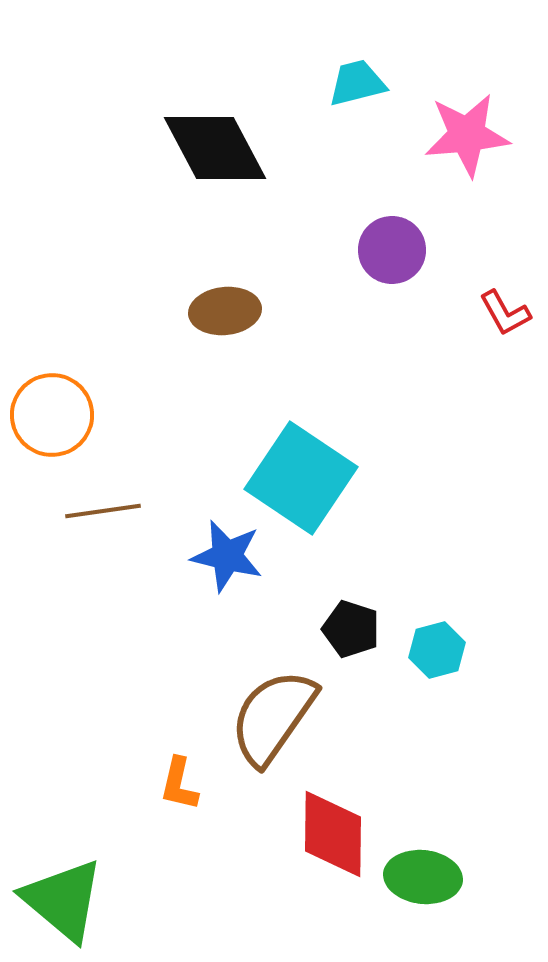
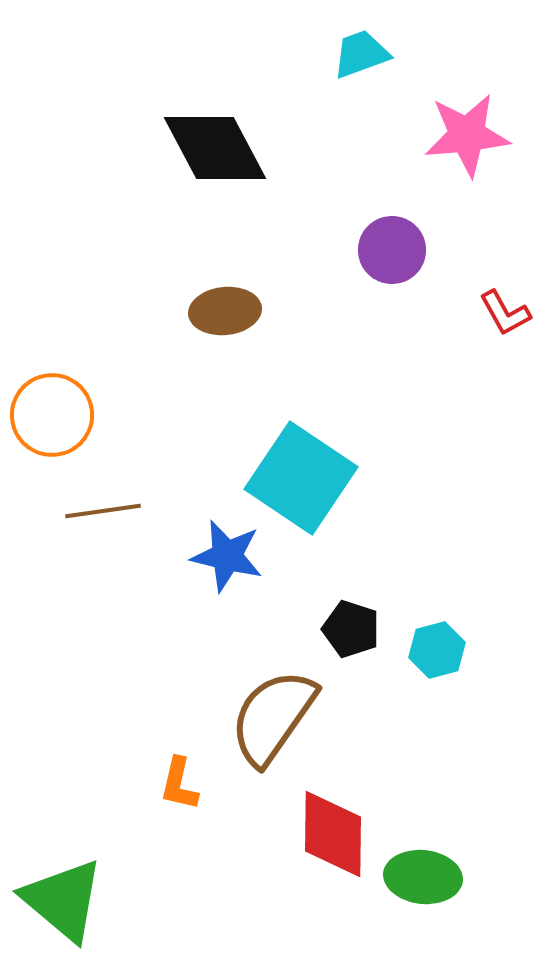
cyan trapezoid: moved 4 px right, 29 px up; rotated 6 degrees counterclockwise
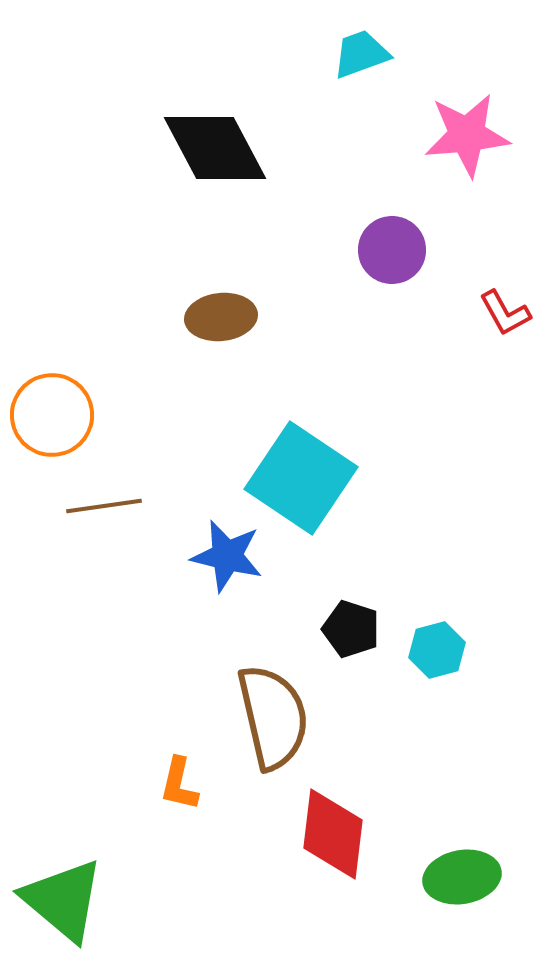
brown ellipse: moved 4 px left, 6 px down
brown line: moved 1 px right, 5 px up
brown semicircle: rotated 132 degrees clockwise
red diamond: rotated 6 degrees clockwise
green ellipse: moved 39 px right; rotated 16 degrees counterclockwise
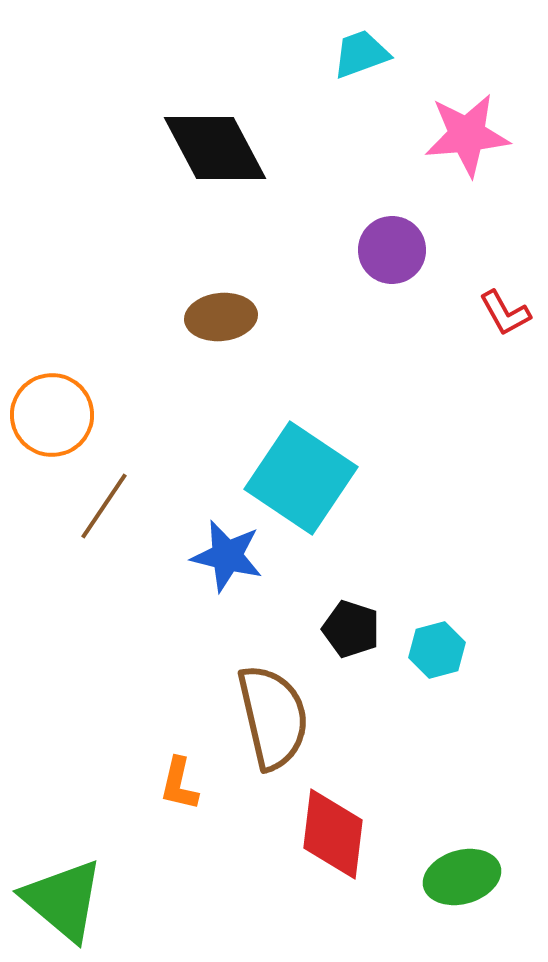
brown line: rotated 48 degrees counterclockwise
green ellipse: rotated 6 degrees counterclockwise
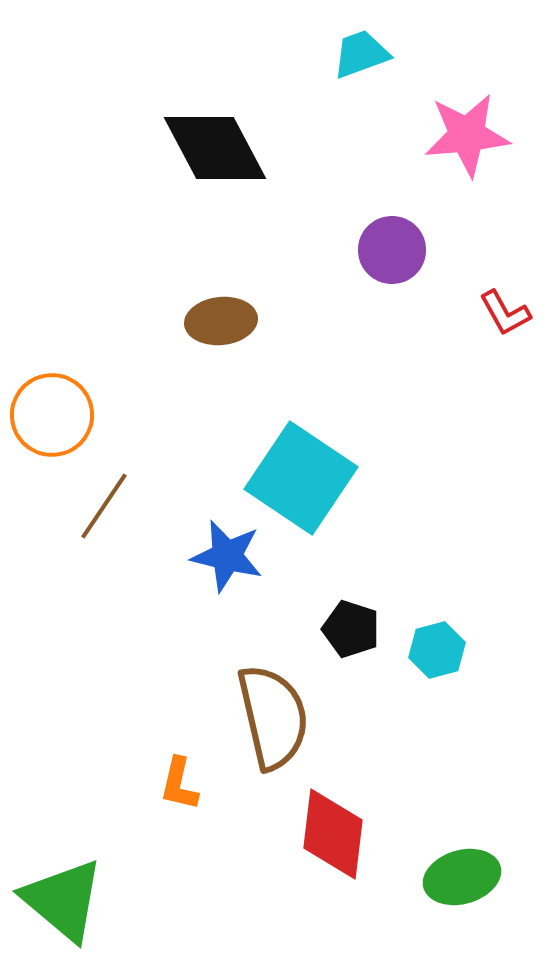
brown ellipse: moved 4 px down
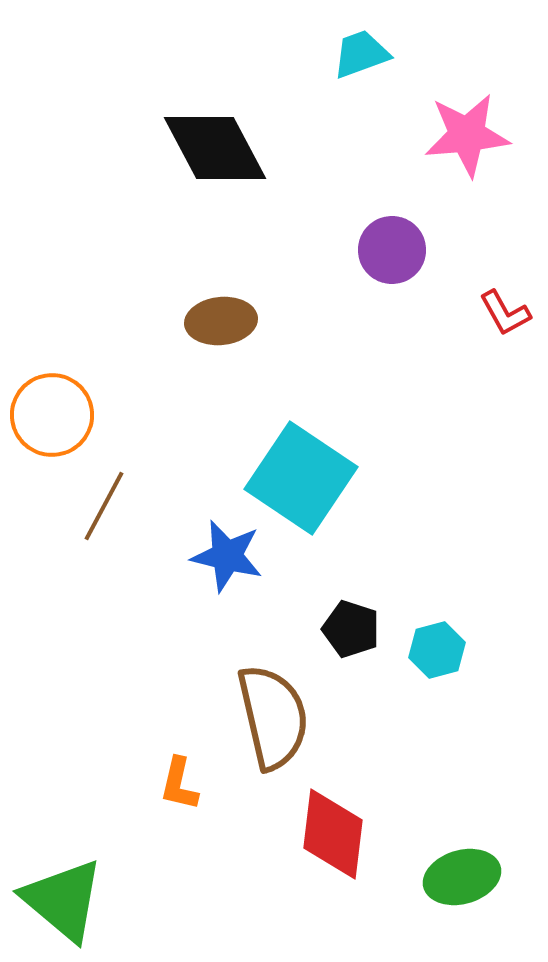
brown line: rotated 6 degrees counterclockwise
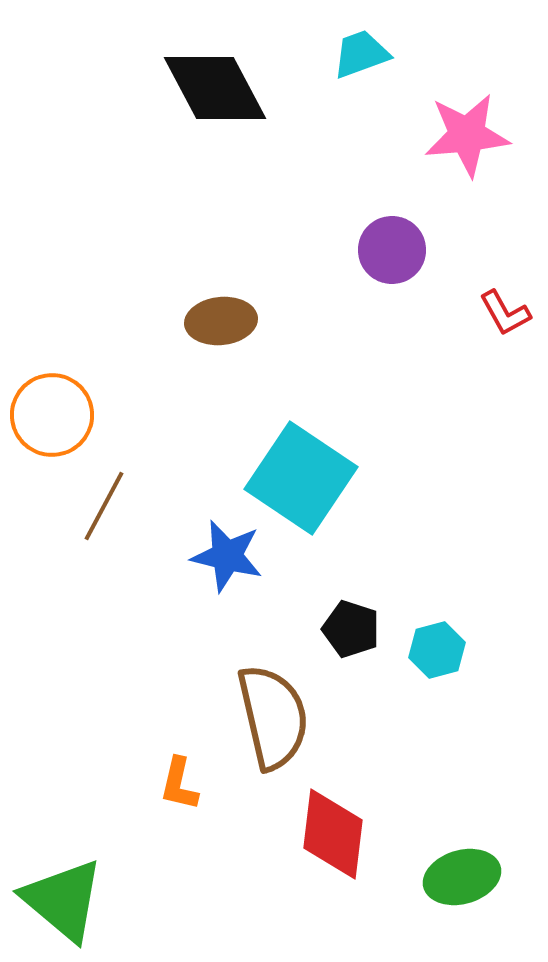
black diamond: moved 60 px up
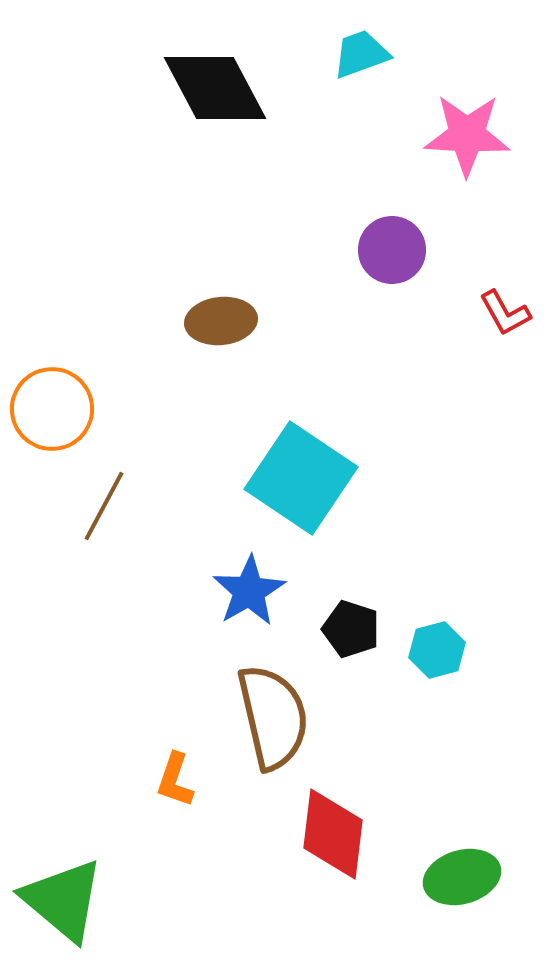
pink star: rotated 8 degrees clockwise
orange circle: moved 6 px up
blue star: moved 22 px right, 35 px down; rotated 28 degrees clockwise
orange L-shape: moved 4 px left, 4 px up; rotated 6 degrees clockwise
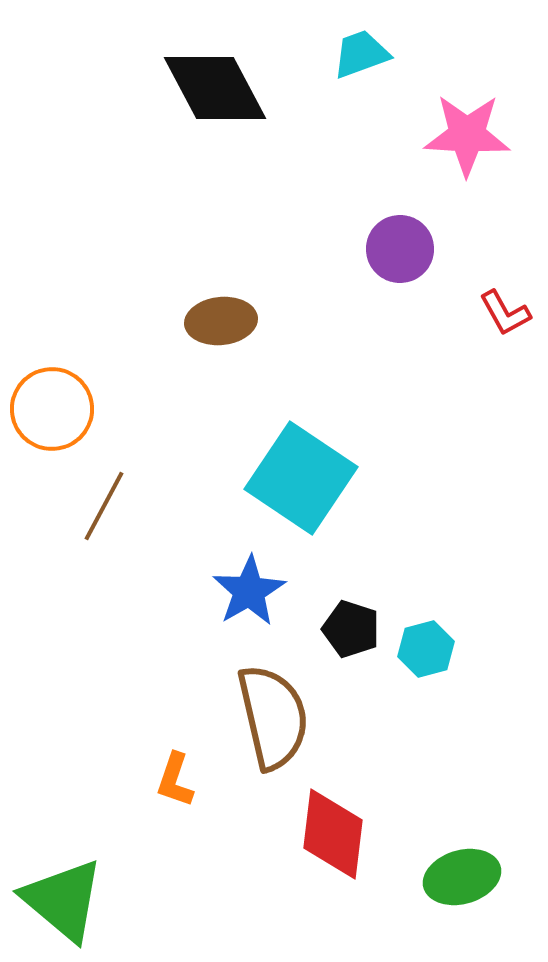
purple circle: moved 8 px right, 1 px up
cyan hexagon: moved 11 px left, 1 px up
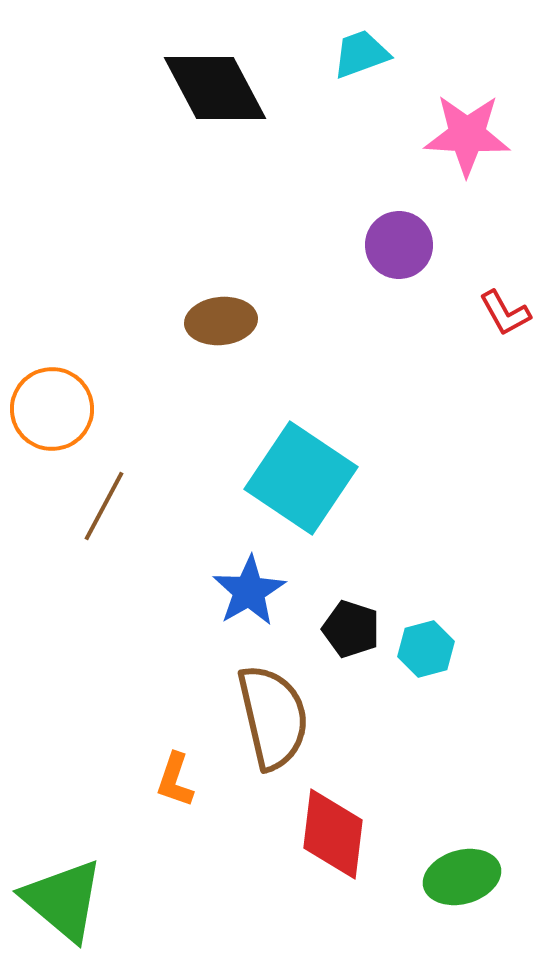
purple circle: moved 1 px left, 4 px up
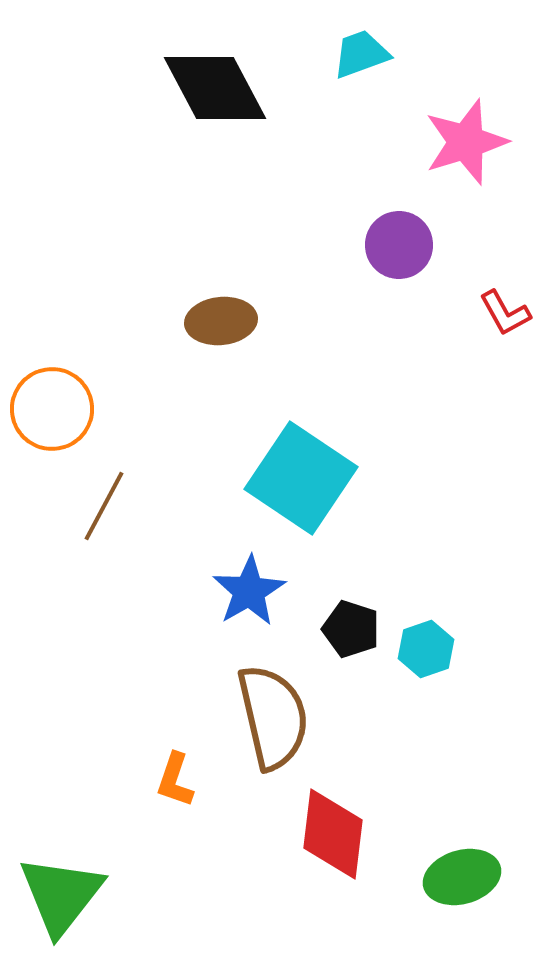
pink star: moved 1 px left, 7 px down; rotated 20 degrees counterclockwise
cyan hexagon: rotated 4 degrees counterclockwise
green triangle: moved 2 px left, 5 px up; rotated 28 degrees clockwise
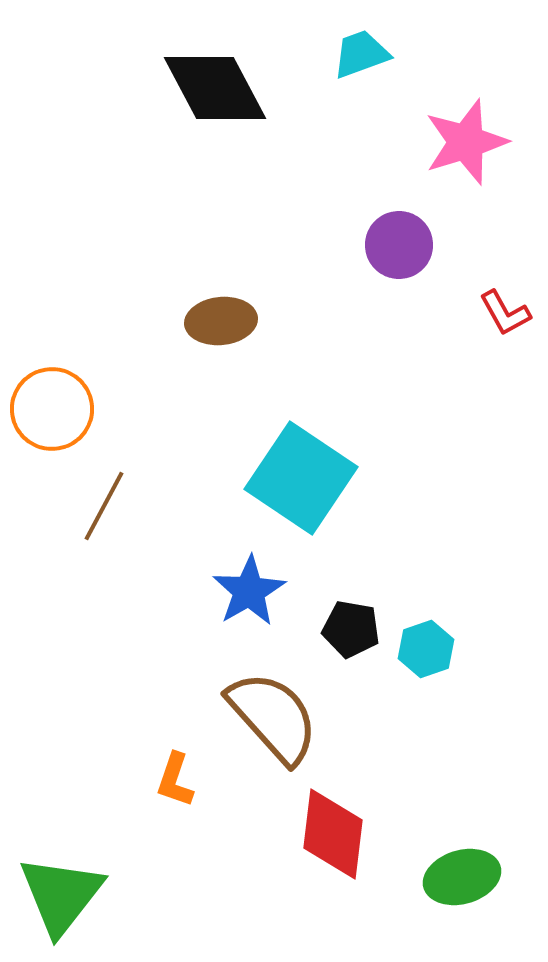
black pentagon: rotated 8 degrees counterclockwise
brown semicircle: rotated 29 degrees counterclockwise
